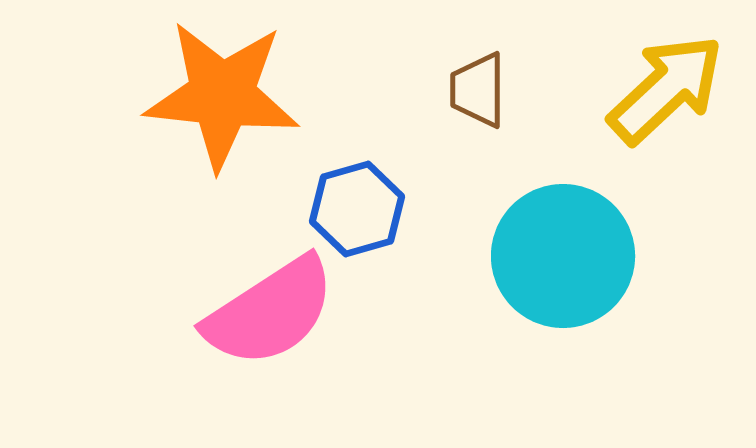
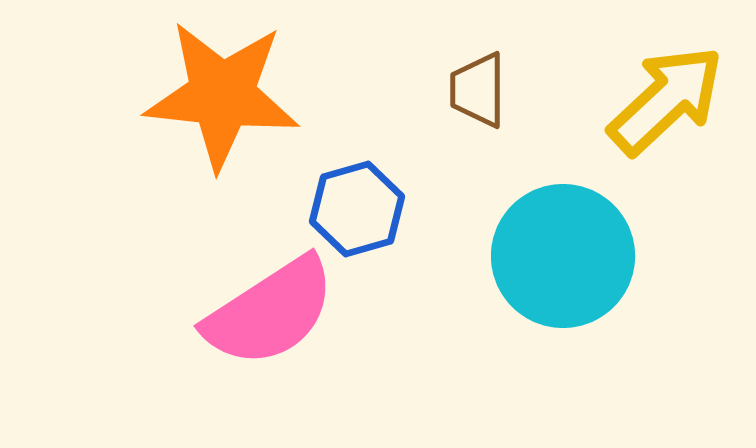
yellow arrow: moved 11 px down
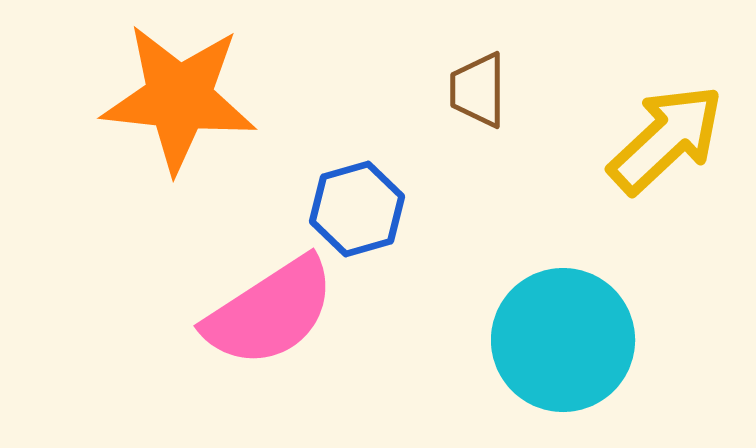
orange star: moved 43 px left, 3 px down
yellow arrow: moved 39 px down
cyan circle: moved 84 px down
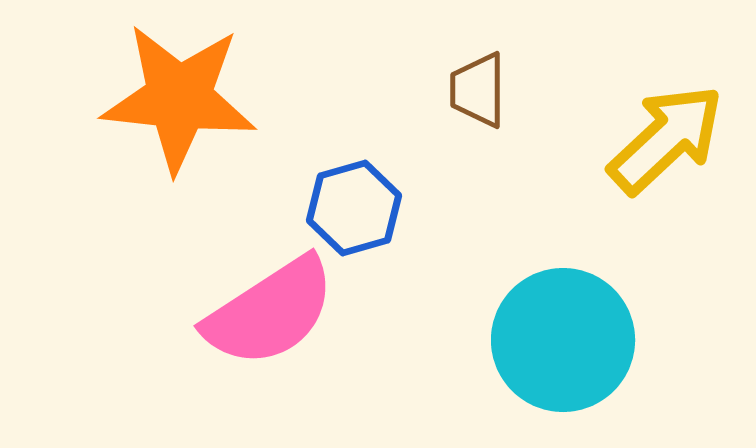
blue hexagon: moved 3 px left, 1 px up
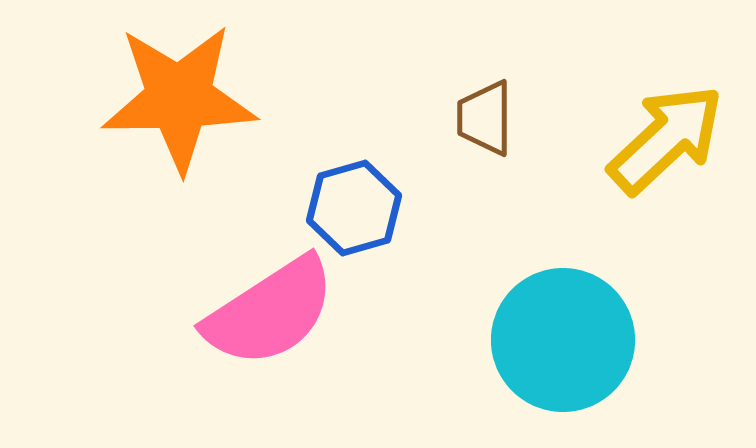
brown trapezoid: moved 7 px right, 28 px down
orange star: rotated 7 degrees counterclockwise
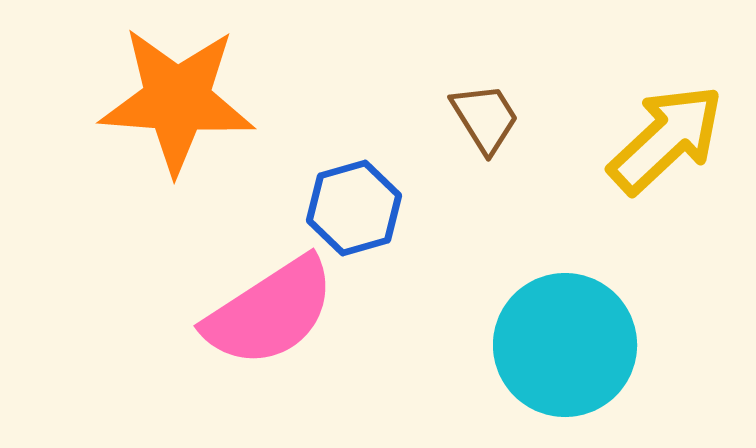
orange star: moved 2 px left, 2 px down; rotated 5 degrees clockwise
brown trapezoid: rotated 148 degrees clockwise
cyan circle: moved 2 px right, 5 px down
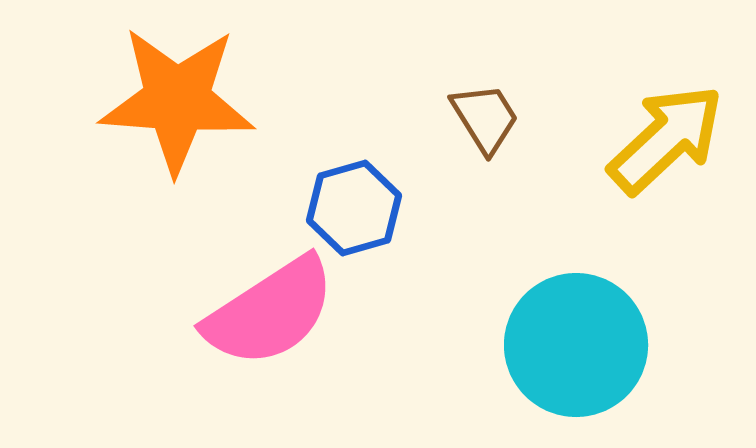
cyan circle: moved 11 px right
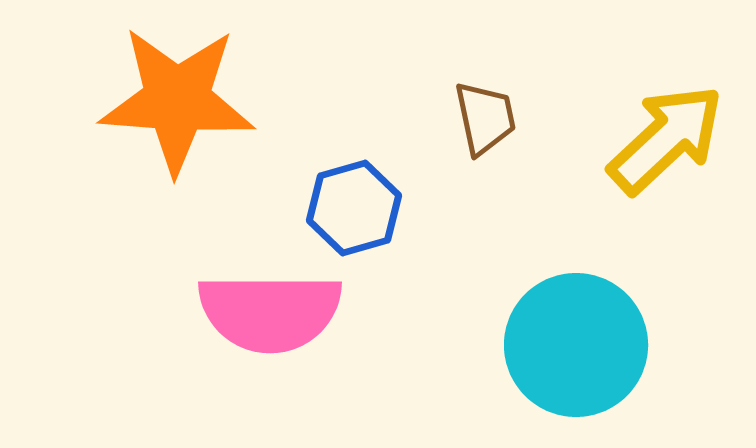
brown trapezoid: rotated 20 degrees clockwise
pink semicircle: rotated 33 degrees clockwise
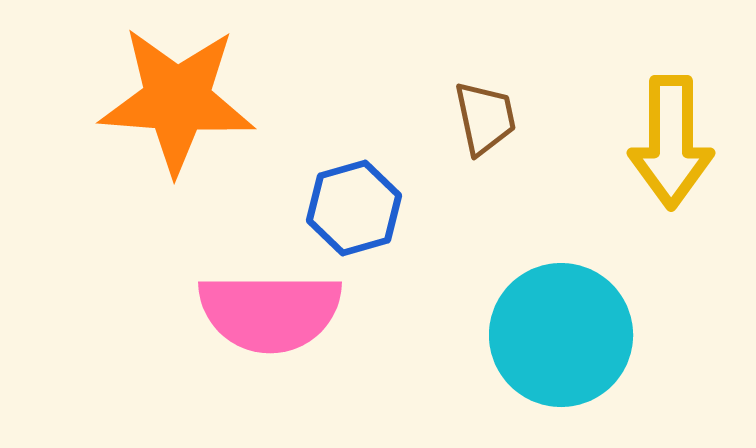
yellow arrow: moved 5 px right, 3 px down; rotated 133 degrees clockwise
cyan circle: moved 15 px left, 10 px up
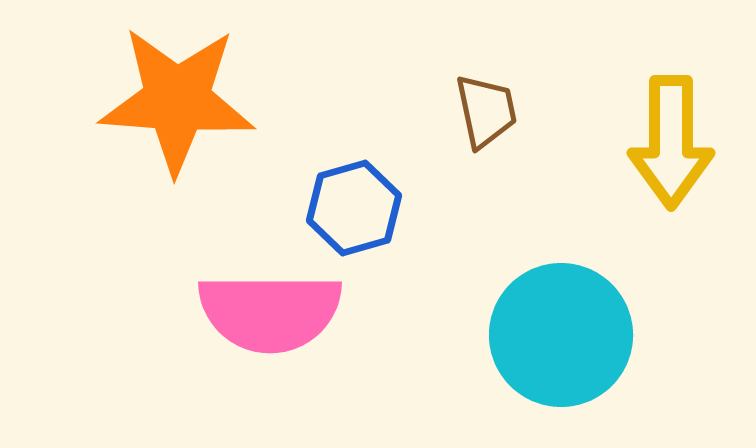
brown trapezoid: moved 1 px right, 7 px up
